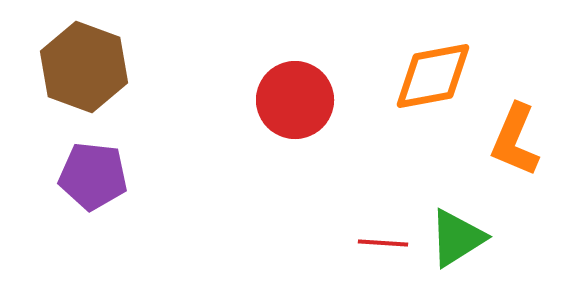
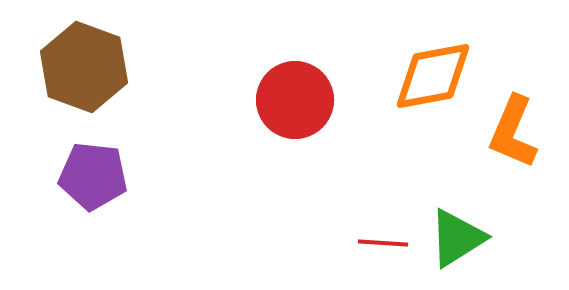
orange L-shape: moved 2 px left, 8 px up
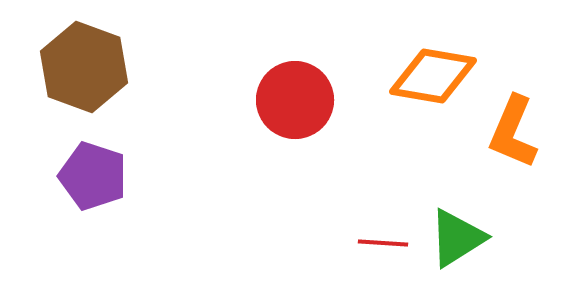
orange diamond: rotated 20 degrees clockwise
purple pentagon: rotated 12 degrees clockwise
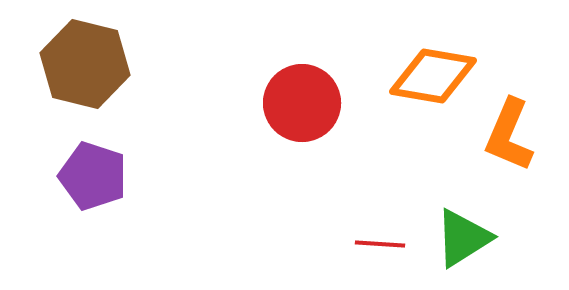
brown hexagon: moved 1 px right, 3 px up; rotated 6 degrees counterclockwise
red circle: moved 7 px right, 3 px down
orange L-shape: moved 4 px left, 3 px down
green triangle: moved 6 px right
red line: moved 3 px left, 1 px down
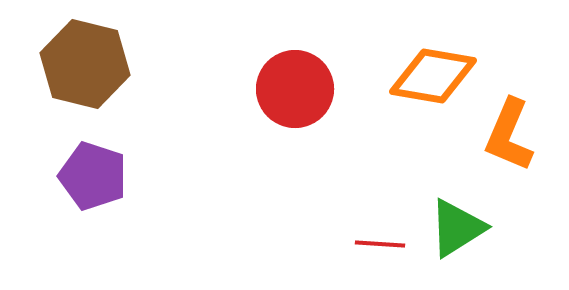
red circle: moved 7 px left, 14 px up
green triangle: moved 6 px left, 10 px up
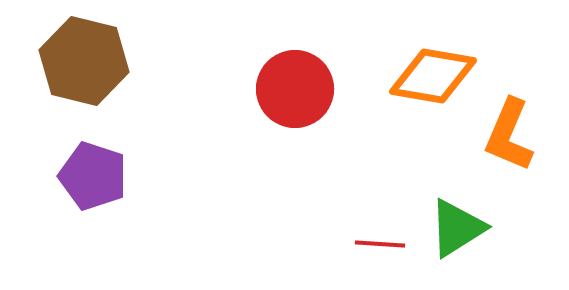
brown hexagon: moved 1 px left, 3 px up
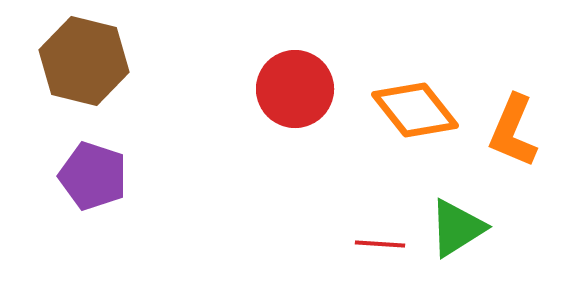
orange diamond: moved 18 px left, 34 px down; rotated 42 degrees clockwise
orange L-shape: moved 4 px right, 4 px up
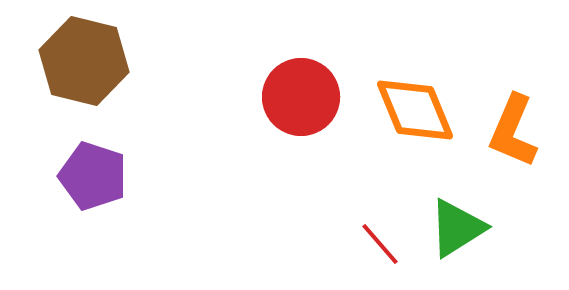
red circle: moved 6 px right, 8 px down
orange diamond: rotated 16 degrees clockwise
red line: rotated 45 degrees clockwise
